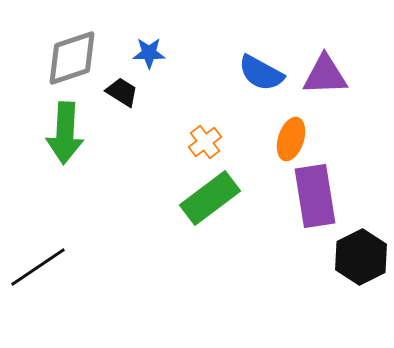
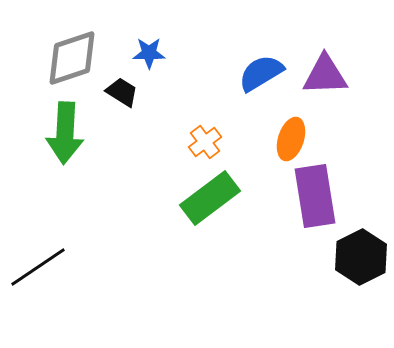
blue semicircle: rotated 120 degrees clockwise
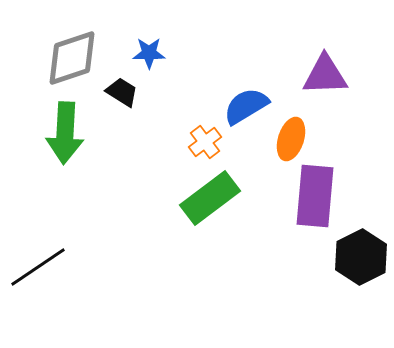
blue semicircle: moved 15 px left, 33 px down
purple rectangle: rotated 14 degrees clockwise
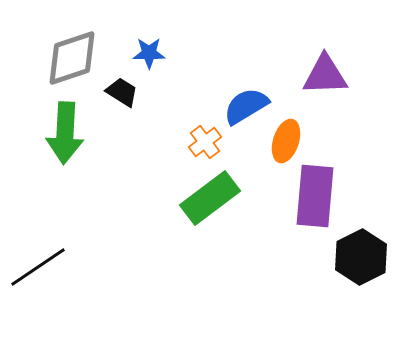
orange ellipse: moved 5 px left, 2 px down
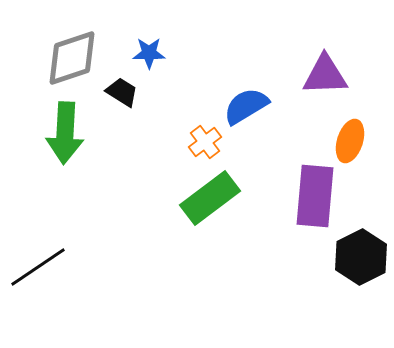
orange ellipse: moved 64 px right
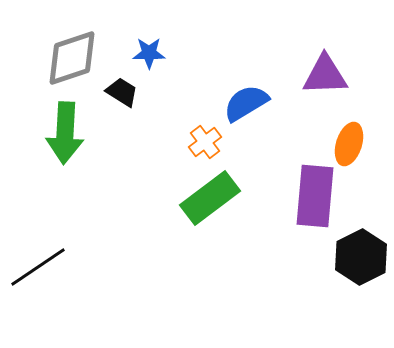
blue semicircle: moved 3 px up
orange ellipse: moved 1 px left, 3 px down
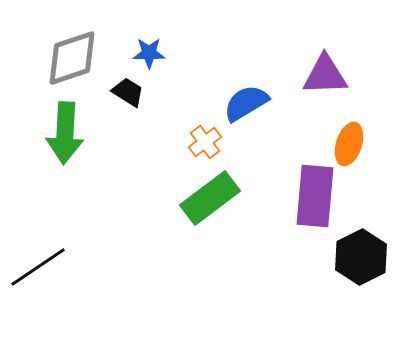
black trapezoid: moved 6 px right
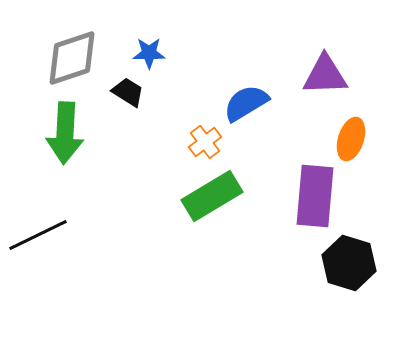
orange ellipse: moved 2 px right, 5 px up
green rectangle: moved 2 px right, 2 px up; rotated 6 degrees clockwise
black hexagon: moved 12 px left, 6 px down; rotated 16 degrees counterclockwise
black line: moved 32 px up; rotated 8 degrees clockwise
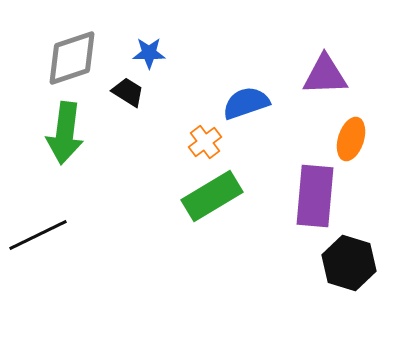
blue semicircle: rotated 12 degrees clockwise
green arrow: rotated 4 degrees clockwise
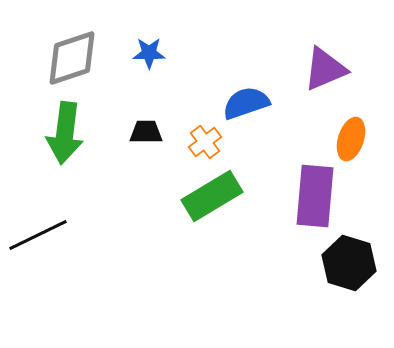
purple triangle: moved 6 px up; rotated 21 degrees counterclockwise
black trapezoid: moved 18 px right, 40 px down; rotated 32 degrees counterclockwise
